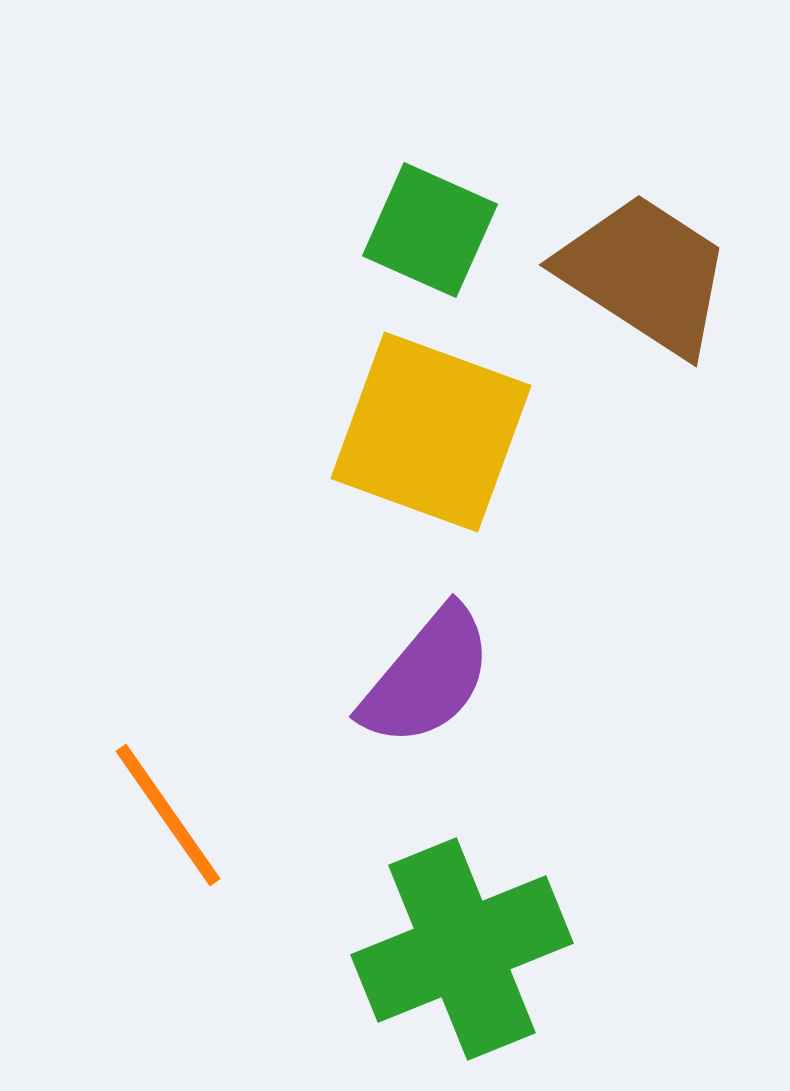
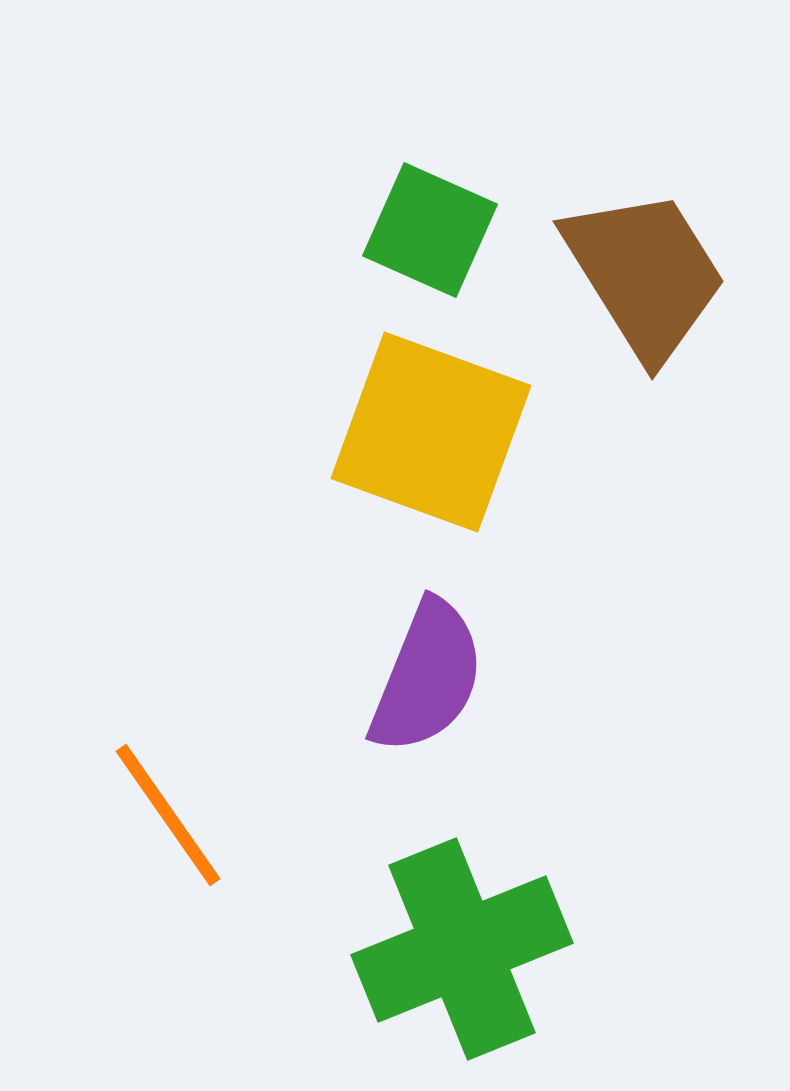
brown trapezoid: rotated 25 degrees clockwise
purple semicircle: rotated 18 degrees counterclockwise
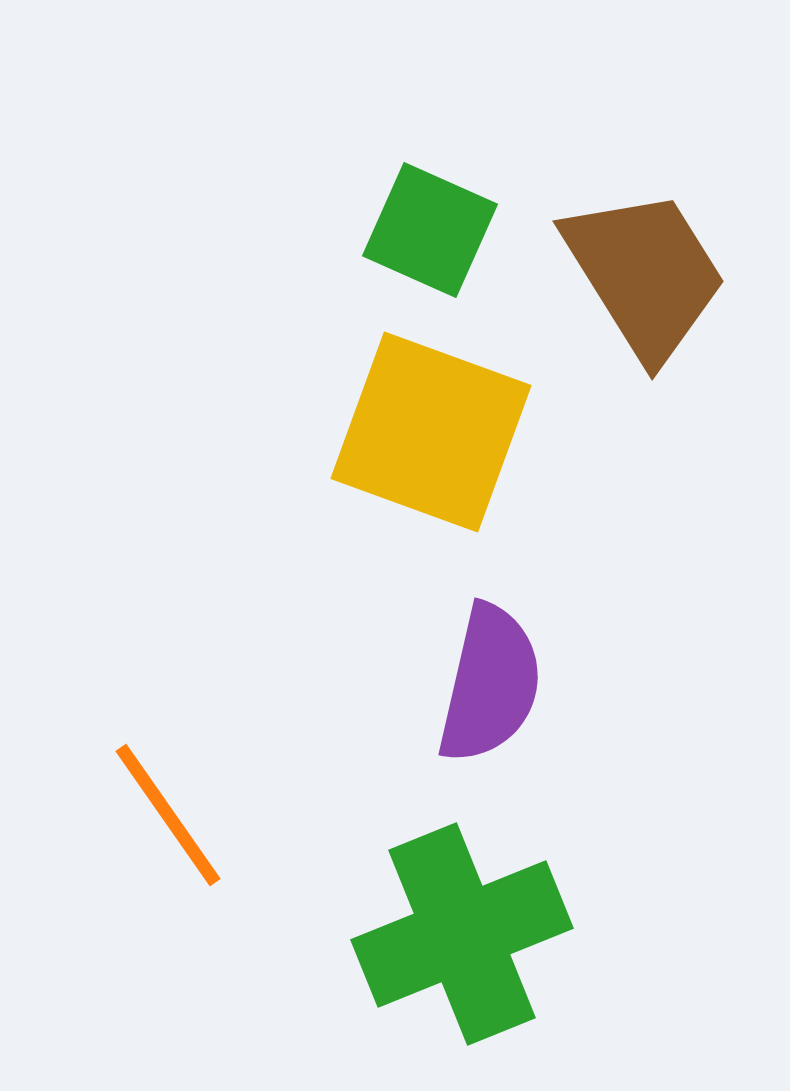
purple semicircle: moved 63 px right, 7 px down; rotated 9 degrees counterclockwise
green cross: moved 15 px up
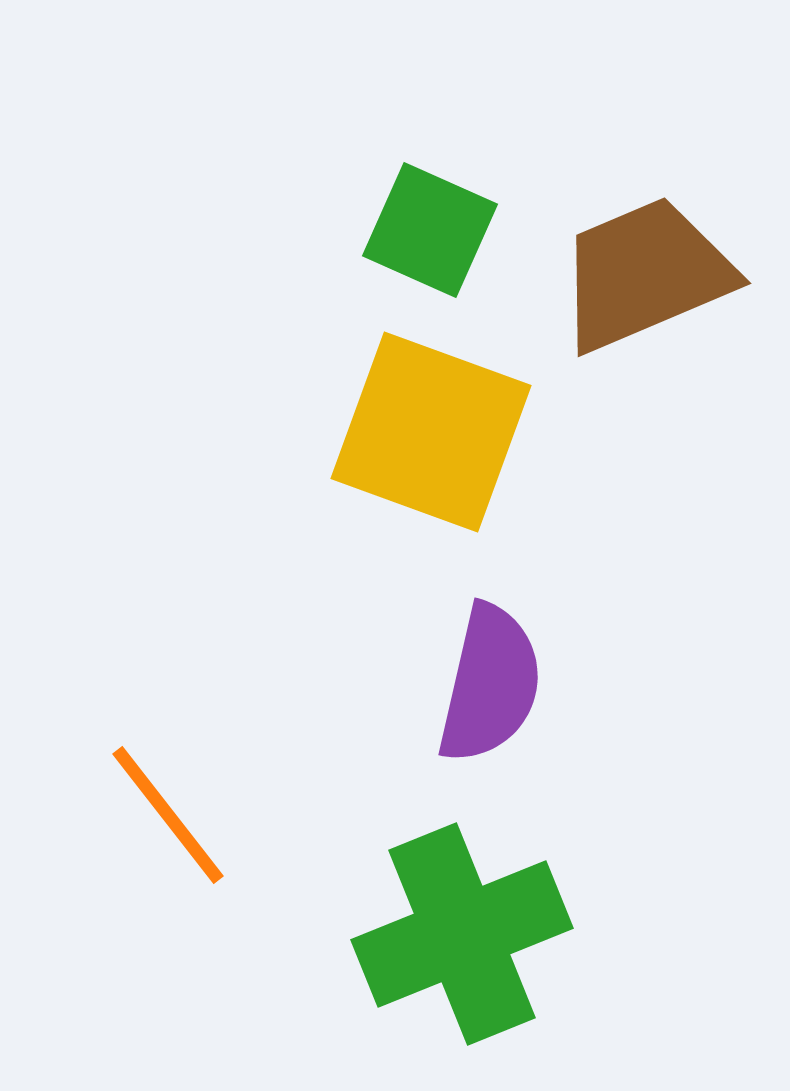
brown trapezoid: rotated 81 degrees counterclockwise
orange line: rotated 3 degrees counterclockwise
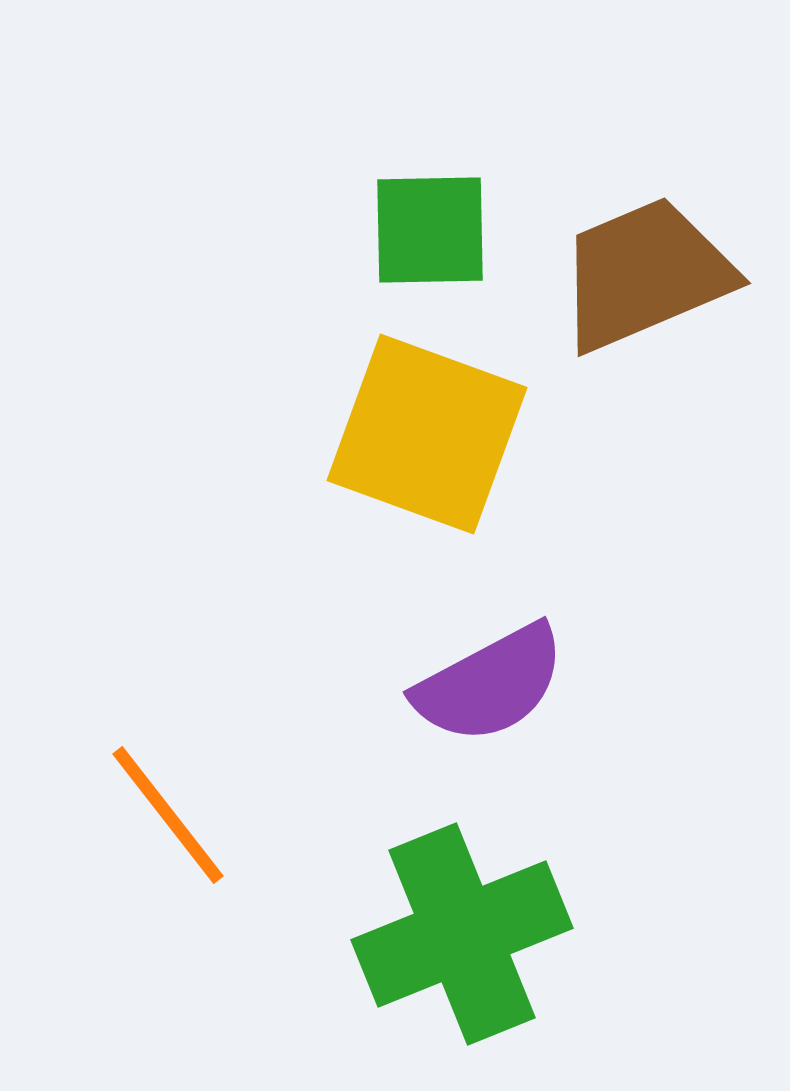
green square: rotated 25 degrees counterclockwise
yellow square: moved 4 px left, 2 px down
purple semicircle: rotated 49 degrees clockwise
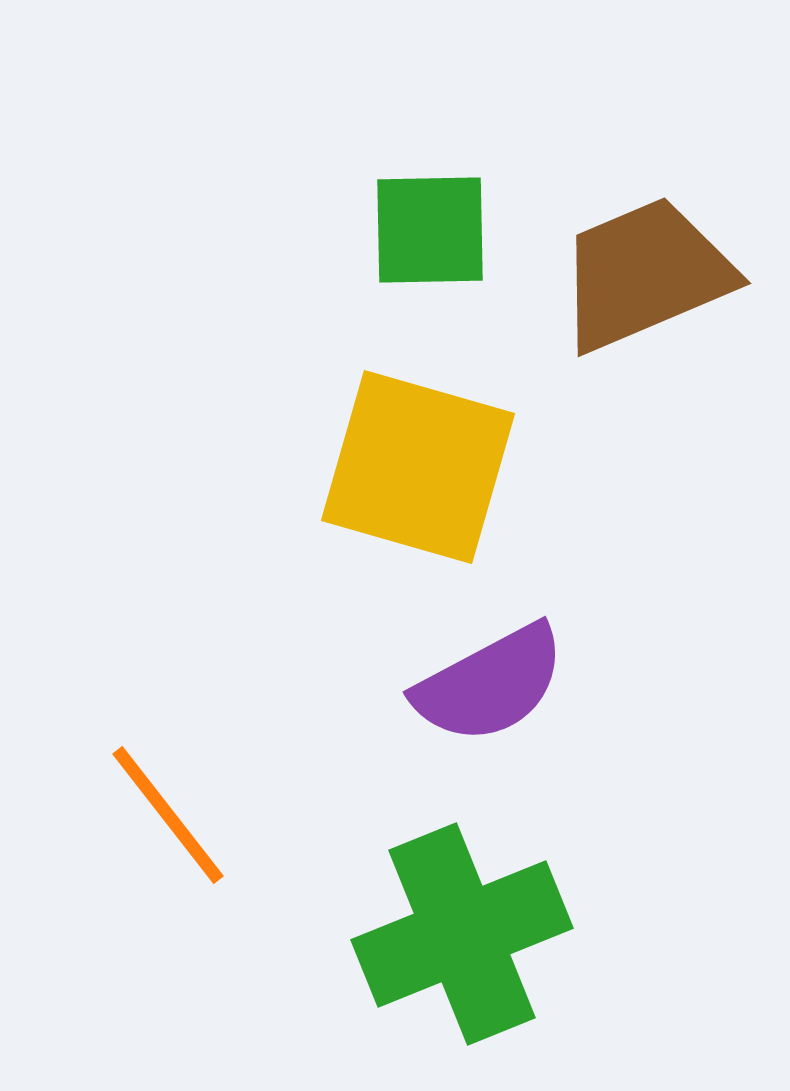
yellow square: moved 9 px left, 33 px down; rotated 4 degrees counterclockwise
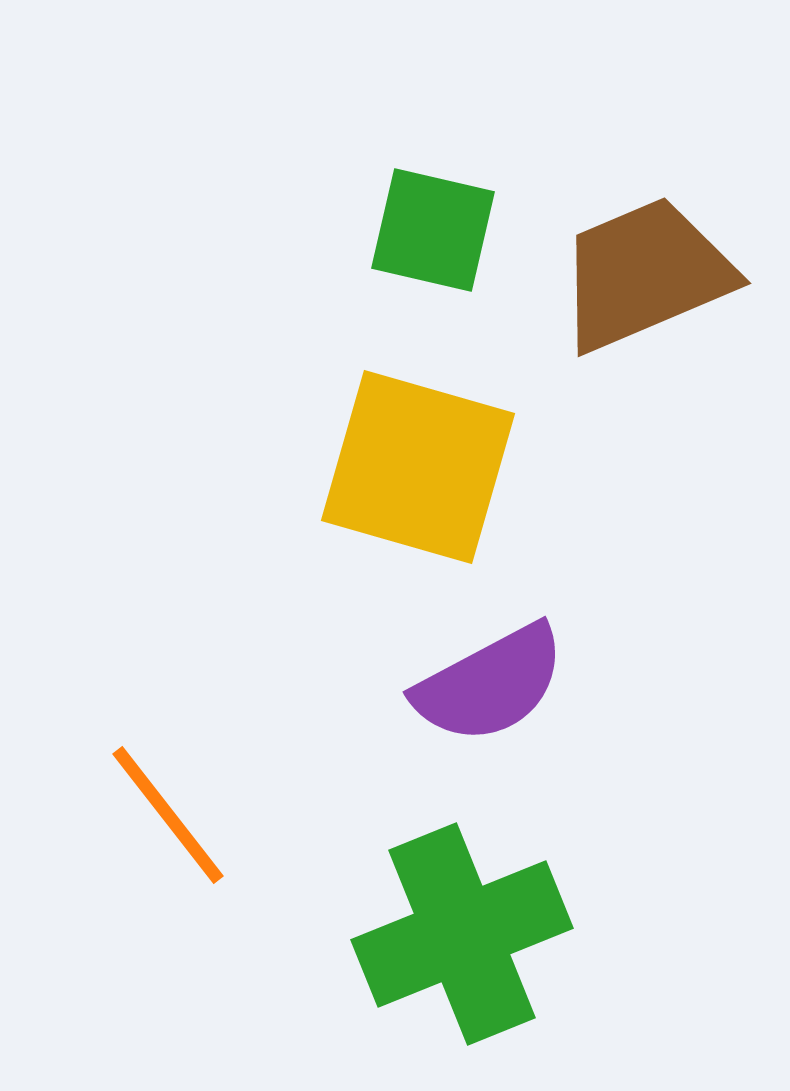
green square: moved 3 px right; rotated 14 degrees clockwise
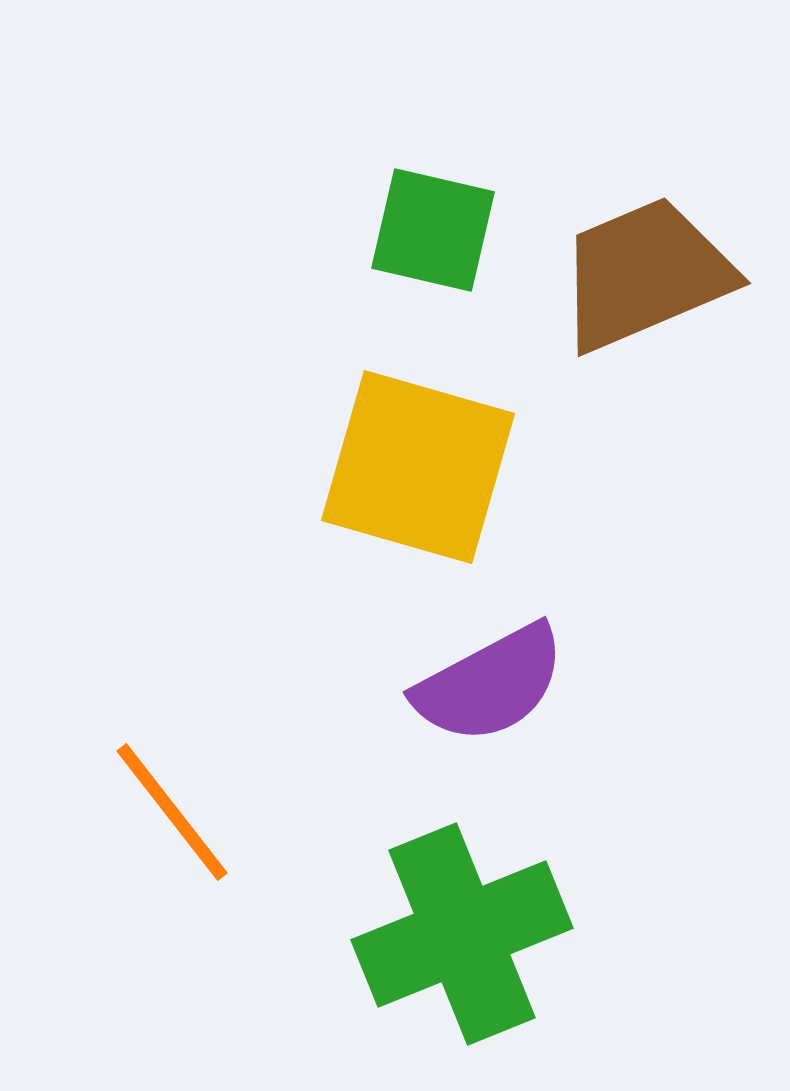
orange line: moved 4 px right, 3 px up
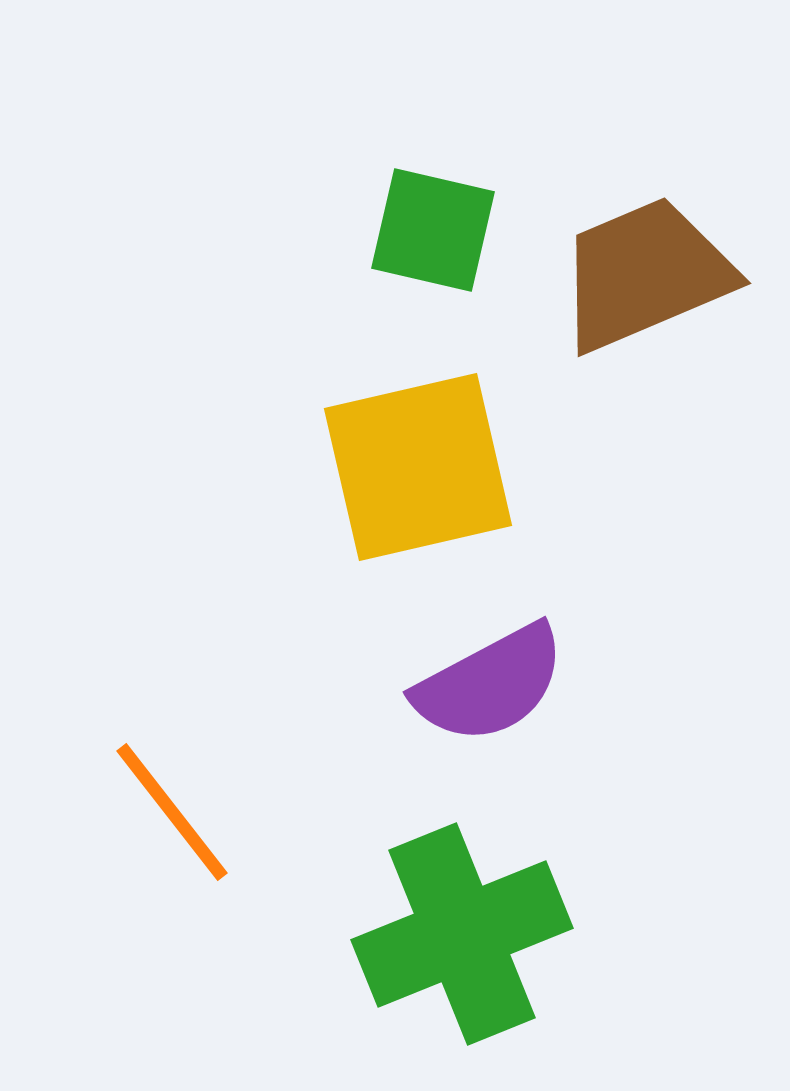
yellow square: rotated 29 degrees counterclockwise
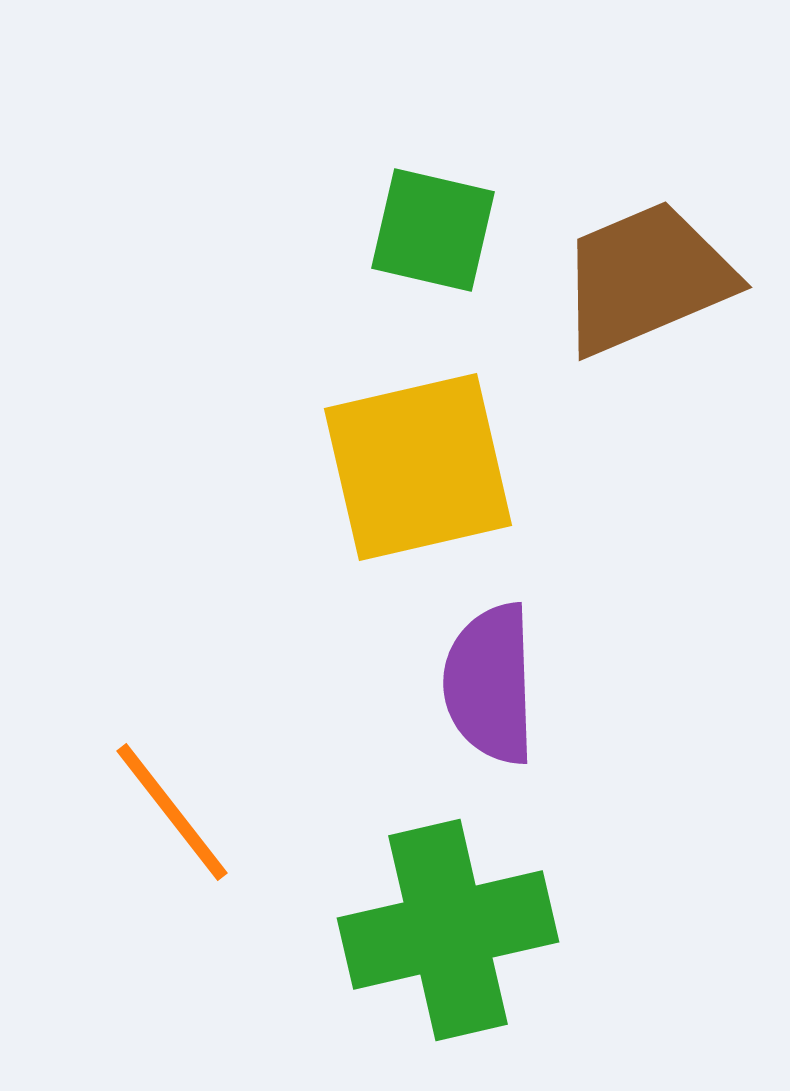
brown trapezoid: moved 1 px right, 4 px down
purple semicircle: rotated 116 degrees clockwise
green cross: moved 14 px left, 4 px up; rotated 9 degrees clockwise
